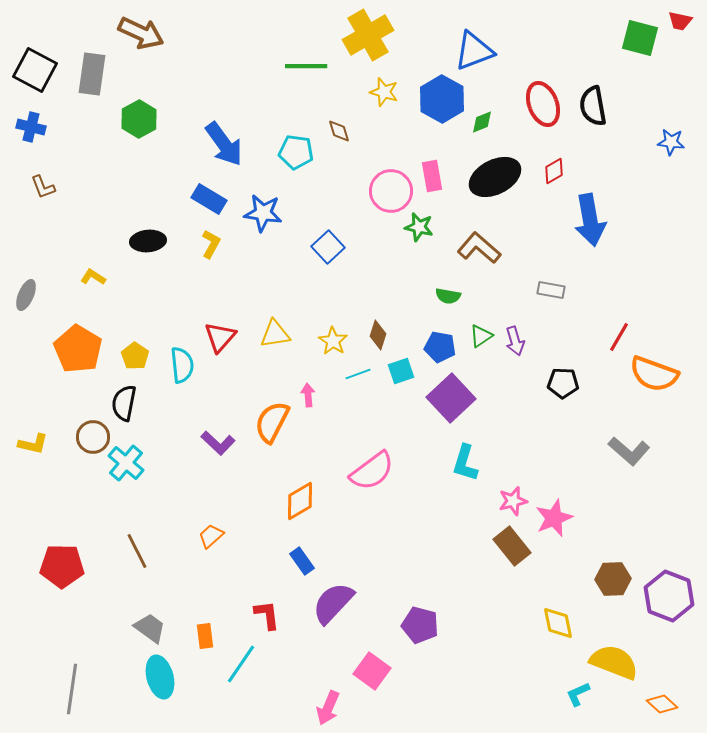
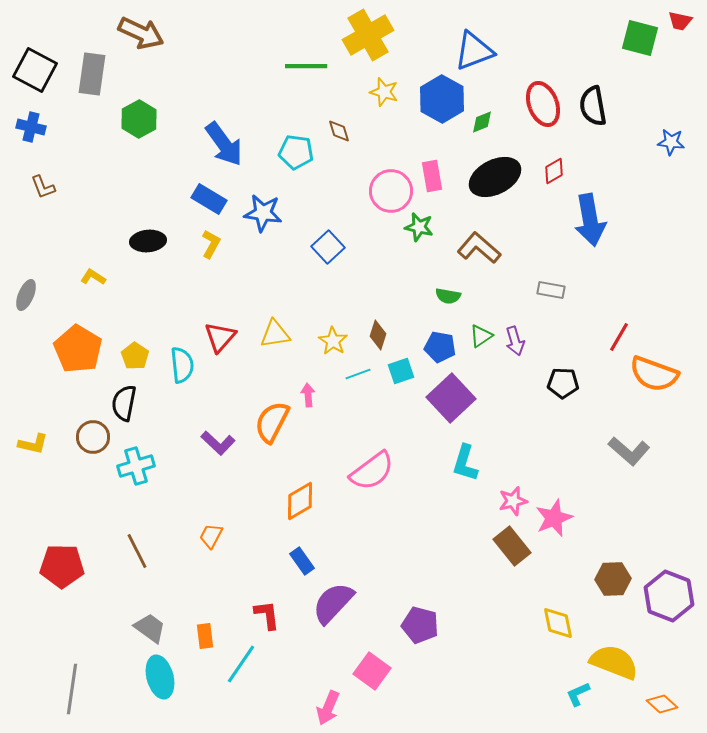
cyan cross at (126, 463): moved 10 px right, 3 px down; rotated 33 degrees clockwise
orange trapezoid at (211, 536): rotated 20 degrees counterclockwise
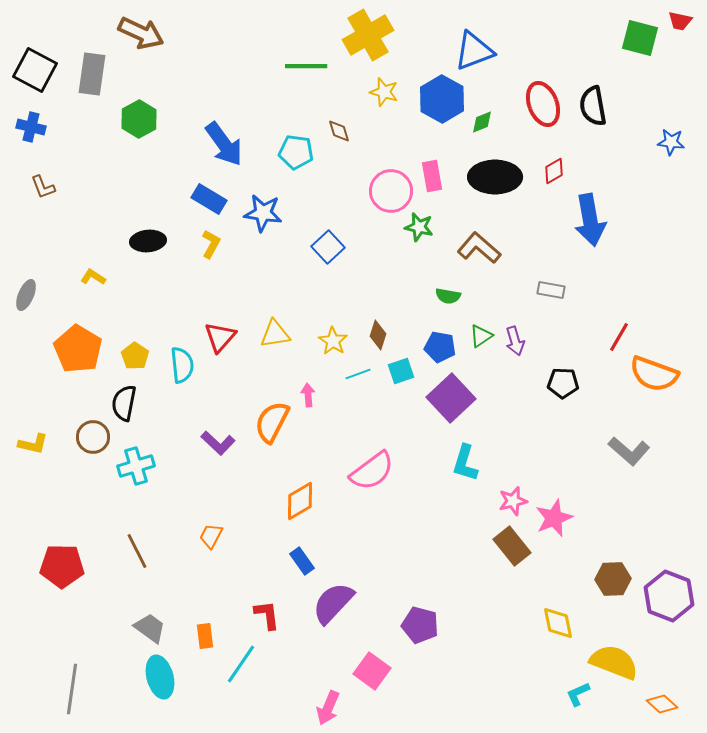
black ellipse at (495, 177): rotated 27 degrees clockwise
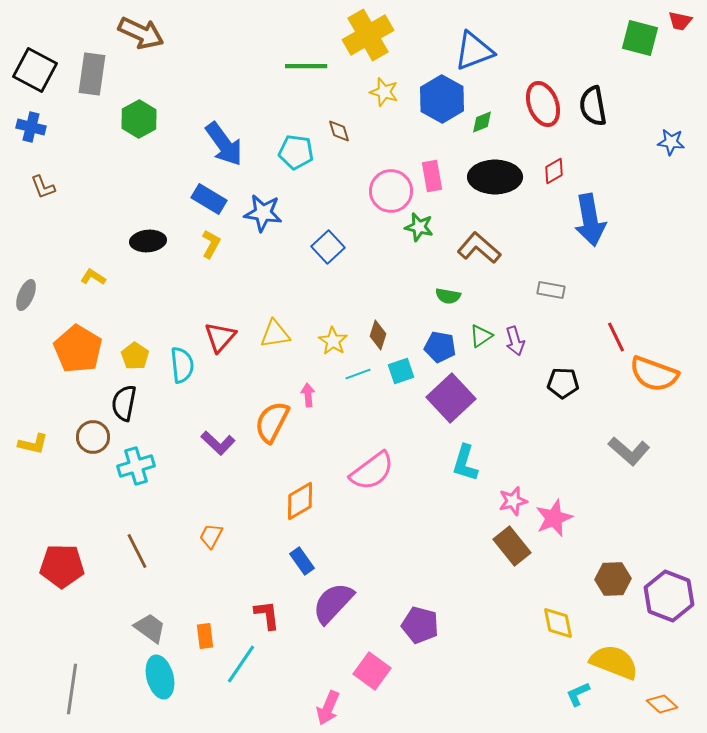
red line at (619, 337): moved 3 px left; rotated 56 degrees counterclockwise
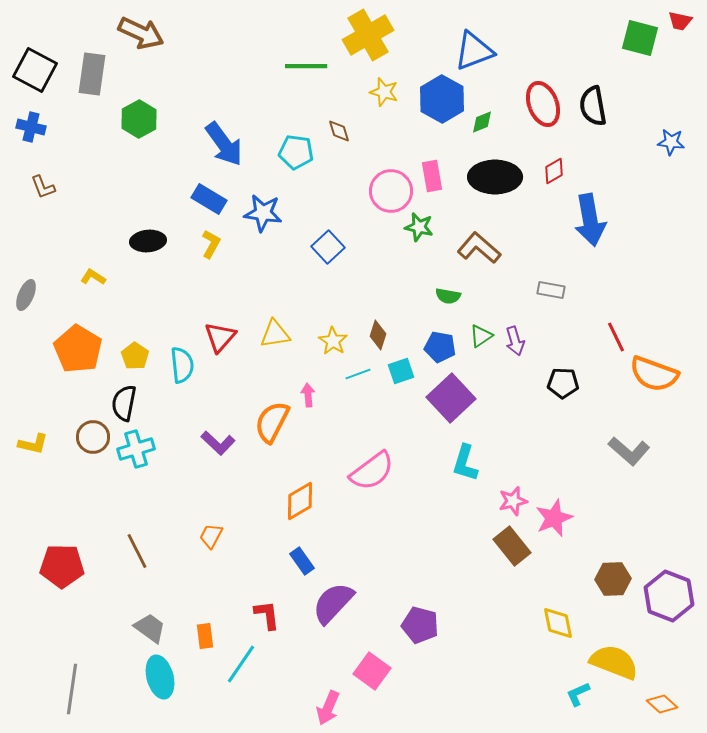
cyan cross at (136, 466): moved 17 px up
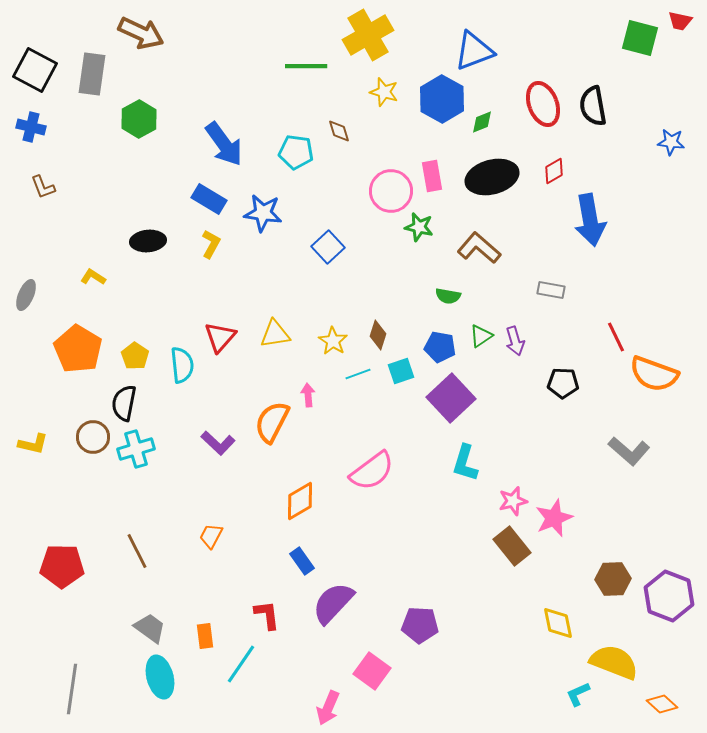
black ellipse at (495, 177): moved 3 px left; rotated 15 degrees counterclockwise
purple pentagon at (420, 625): rotated 12 degrees counterclockwise
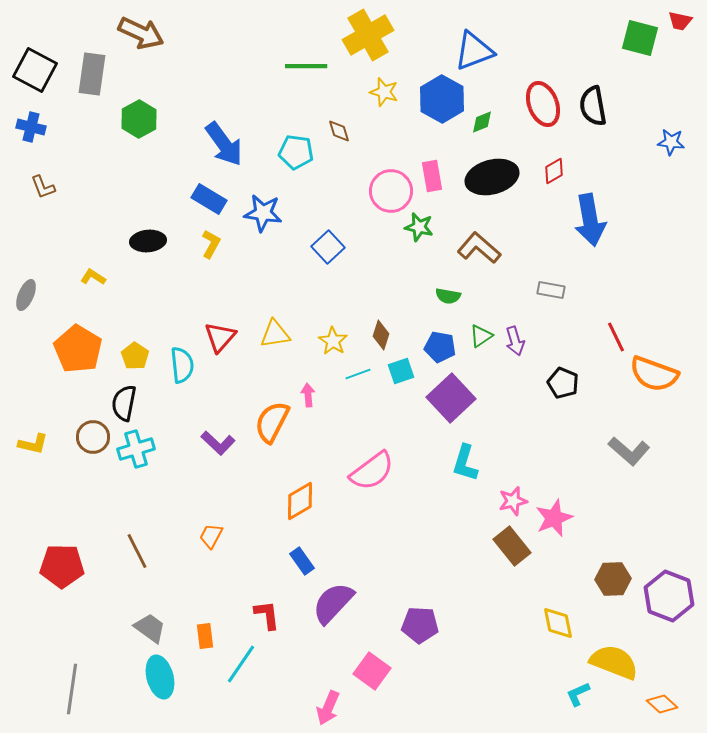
brown diamond at (378, 335): moved 3 px right
black pentagon at (563, 383): rotated 20 degrees clockwise
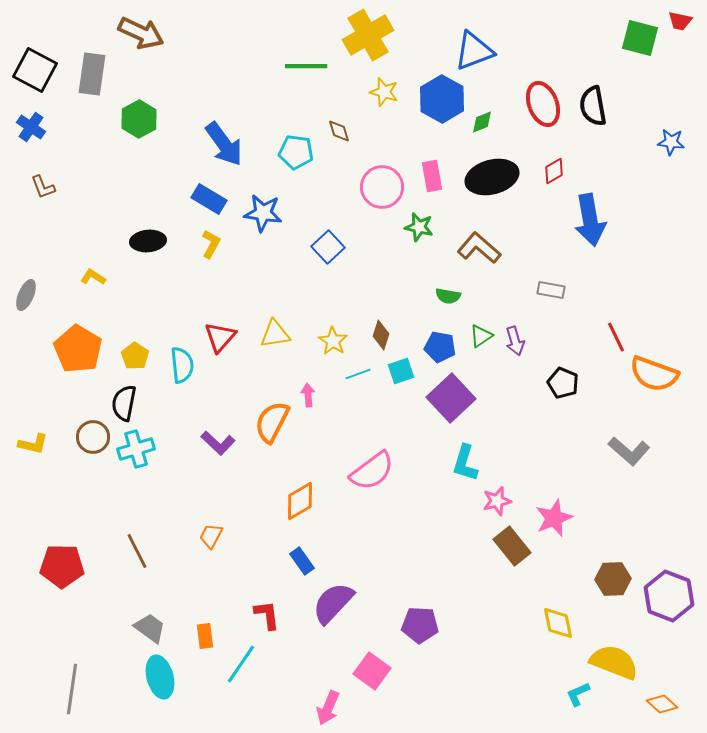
blue cross at (31, 127): rotated 20 degrees clockwise
pink circle at (391, 191): moved 9 px left, 4 px up
pink star at (513, 501): moved 16 px left
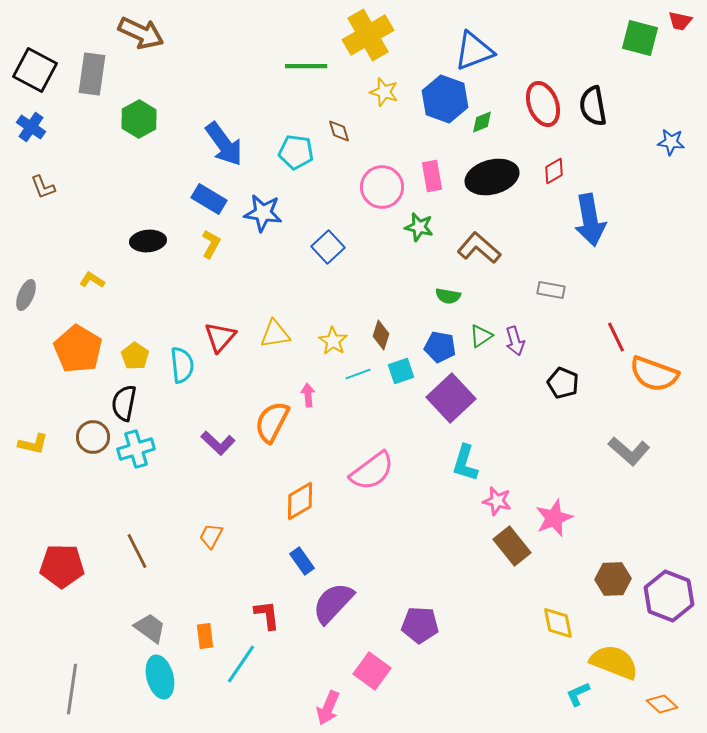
blue hexagon at (442, 99): moved 3 px right; rotated 9 degrees counterclockwise
yellow L-shape at (93, 277): moved 1 px left, 3 px down
pink star at (497, 501): rotated 28 degrees clockwise
